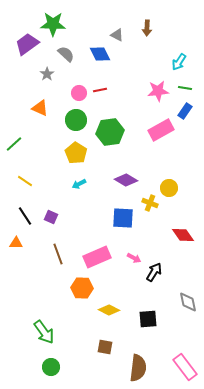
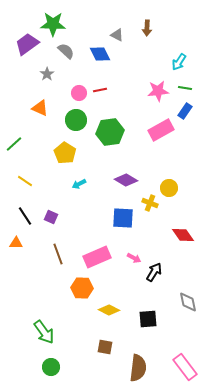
gray semicircle at (66, 54): moved 3 px up
yellow pentagon at (76, 153): moved 11 px left
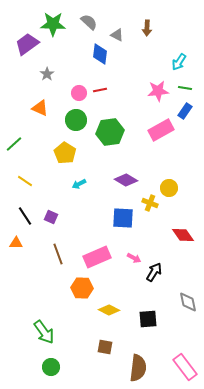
gray semicircle at (66, 51): moved 23 px right, 29 px up
blue diamond at (100, 54): rotated 35 degrees clockwise
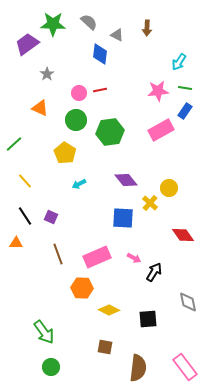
purple diamond at (126, 180): rotated 20 degrees clockwise
yellow line at (25, 181): rotated 14 degrees clockwise
yellow cross at (150, 203): rotated 21 degrees clockwise
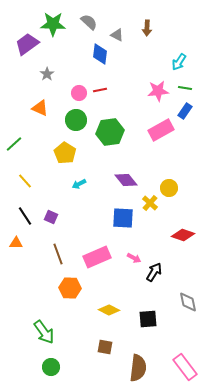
red diamond at (183, 235): rotated 35 degrees counterclockwise
orange hexagon at (82, 288): moved 12 px left
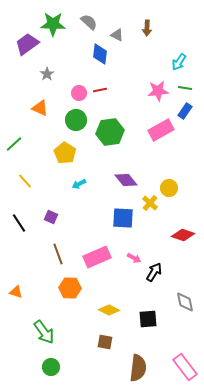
black line at (25, 216): moved 6 px left, 7 px down
orange triangle at (16, 243): moved 49 px down; rotated 16 degrees clockwise
gray diamond at (188, 302): moved 3 px left
brown square at (105, 347): moved 5 px up
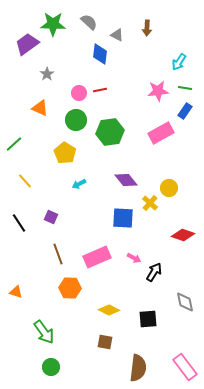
pink rectangle at (161, 130): moved 3 px down
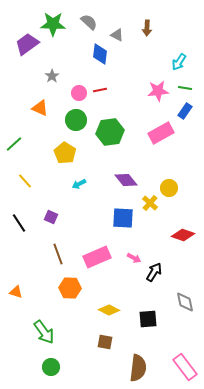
gray star at (47, 74): moved 5 px right, 2 px down
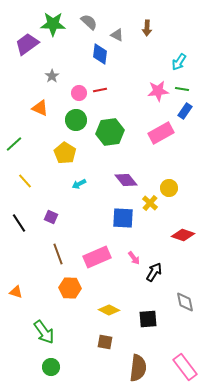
green line at (185, 88): moved 3 px left, 1 px down
pink arrow at (134, 258): rotated 24 degrees clockwise
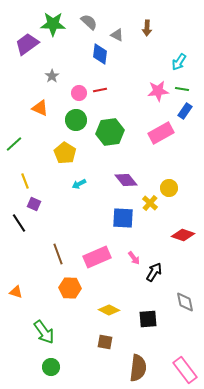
yellow line at (25, 181): rotated 21 degrees clockwise
purple square at (51, 217): moved 17 px left, 13 px up
pink rectangle at (185, 367): moved 3 px down
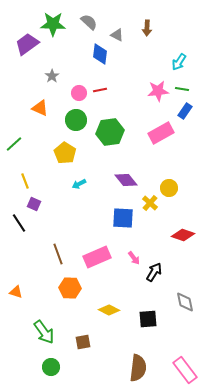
brown square at (105, 342): moved 22 px left; rotated 21 degrees counterclockwise
